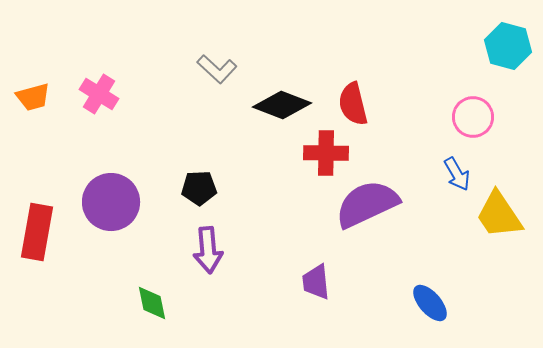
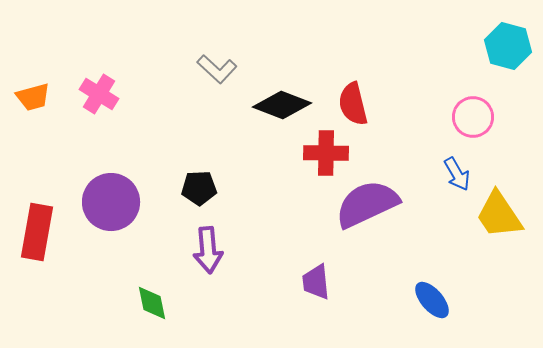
blue ellipse: moved 2 px right, 3 px up
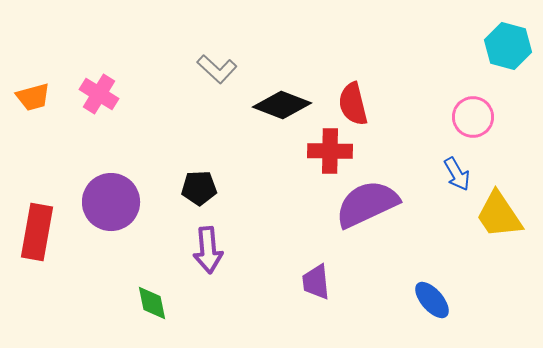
red cross: moved 4 px right, 2 px up
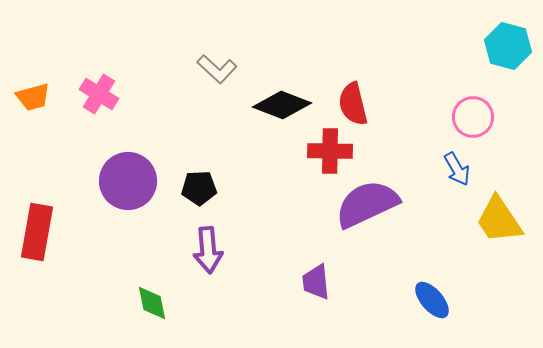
blue arrow: moved 5 px up
purple circle: moved 17 px right, 21 px up
yellow trapezoid: moved 5 px down
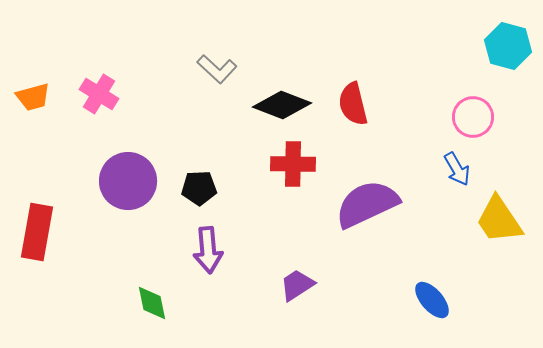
red cross: moved 37 px left, 13 px down
purple trapezoid: moved 19 px left, 3 px down; rotated 63 degrees clockwise
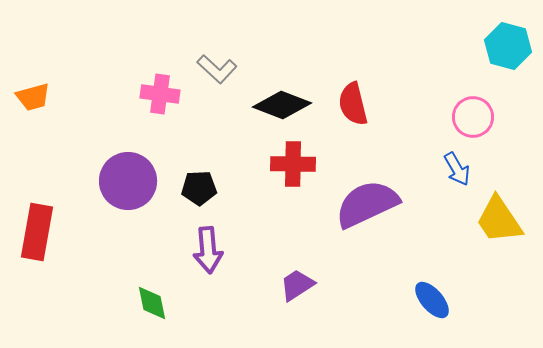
pink cross: moved 61 px right; rotated 24 degrees counterclockwise
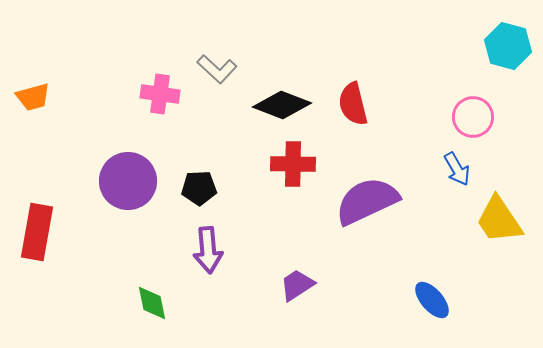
purple semicircle: moved 3 px up
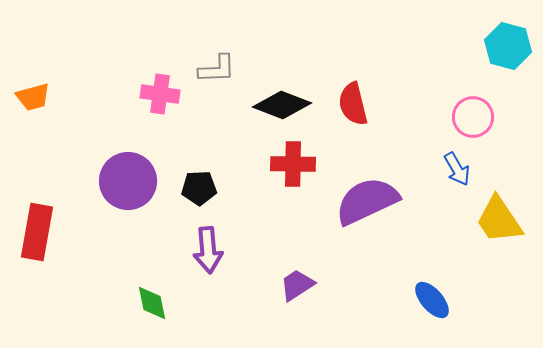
gray L-shape: rotated 45 degrees counterclockwise
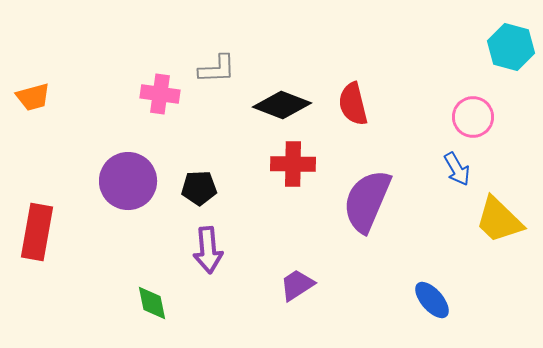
cyan hexagon: moved 3 px right, 1 px down
purple semicircle: rotated 42 degrees counterclockwise
yellow trapezoid: rotated 12 degrees counterclockwise
